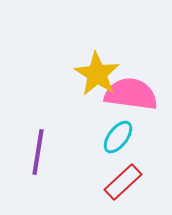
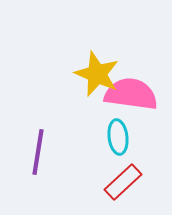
yellow star: rotated 9 degrees counterclockwise
cyan ellipse: rotated 44 degrees counterclockwise
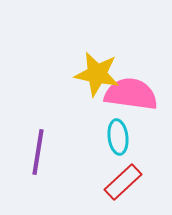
yellow star: rotated 12 degrees counterclockwise
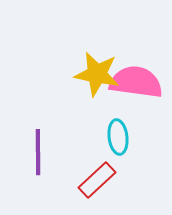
pink semicircle: moved 5 px right, 12 px up
purple line: rotated 9 degrees counterclockwise
red rectangle: moved 26 px left, 2 px up
